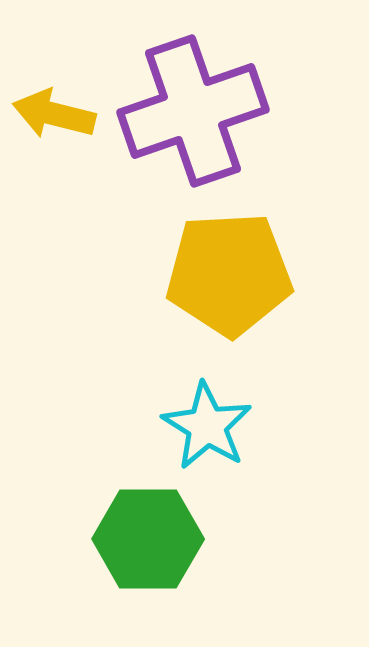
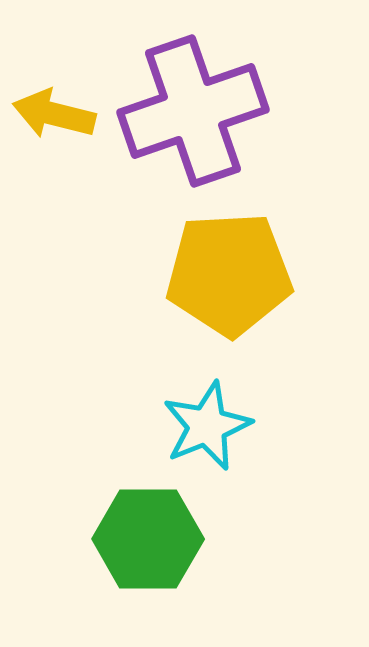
cyan star: rotated 18 degrees clockwise
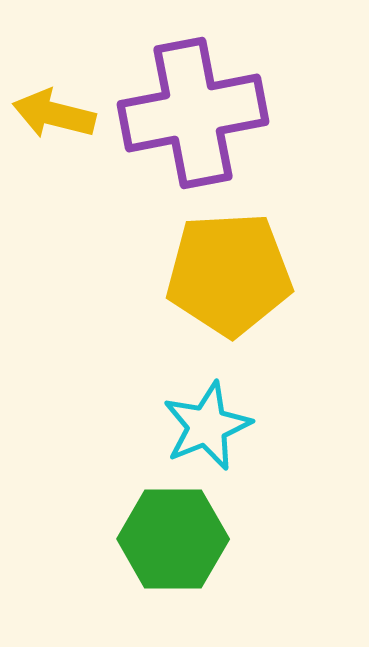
purple cross: moved 2 px down; rotated 8 degrees clockwise
green hexagon: moved 25 px right
